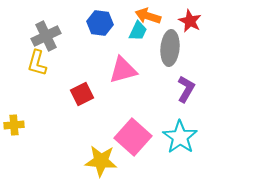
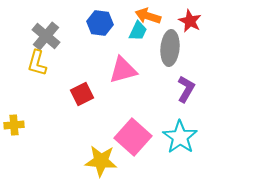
gray cross: rotated 24 degrees counterclockwise
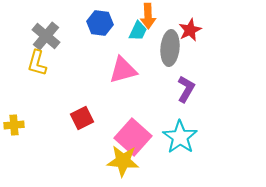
orange arrow: rotated 110 degrees counterclockwise
red star: moved 9 px down; rotated 20 degrees clockwise
red square: moved 24 px down
yellow star: moved 22 px right
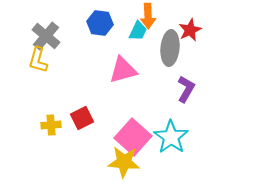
yellow L-shape: moved 1 px right, 3 px up
yellow cross: moved 37 px right
cyan star: moved 9 px left
yellow star: moved 1 px right, 1 px down
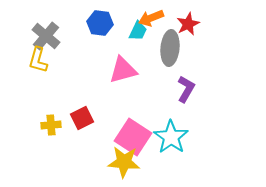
orange arrow: moved 3 px right, 2 px down; rotated 70 degrees clockwise
red star: moved 2 px left, 6 px up
pink square: rotated 9 degrees counterclockwise
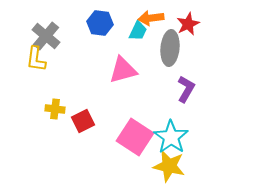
orange arrow: rotated 15 degrees clockwise
yellow L-shape: moved 2 px left, 1 px up; rotated 8 degrees counterclockwise
red square: moved 1 px right, 3 px down
yellow cross: moved 4 px right, 16 px up; rotated 12 degrees clockwise
pink square: moved 2 px right
yellow star: moved 45 px right, 4 px down; rotated 8 degrees clockwise
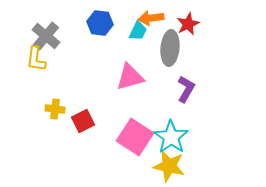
pink triangle: moved 7 px right, 7 px down
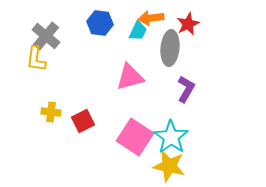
yellow cross: moved 4 px left, 3 px down
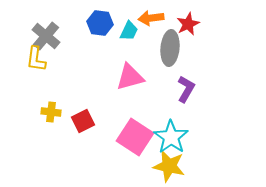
cyan trapezoid: moved 9 px left
